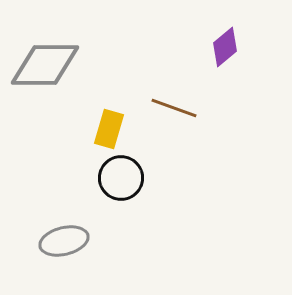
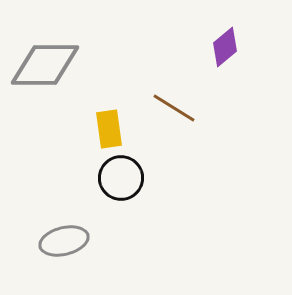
brown line: rotated 12 degrees clockwise
yellow rectangle: rotated 24 degrees counterclockwise
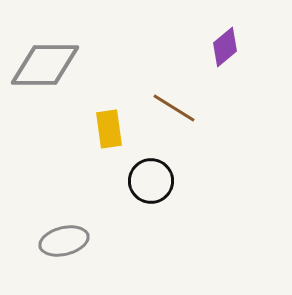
black circle: moved 30 px right, 3 px down
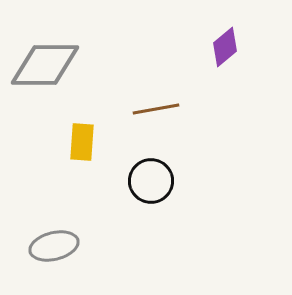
brown line: moved 18 px left, 1 px down; rotated 42 degrees counterclockwise
yellow rectangle: moved 27 px left, 13 px down; rotated 12 degrees clockwise
gray ellipse: moved 10 px left, 5 px down
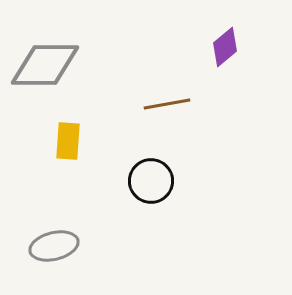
brown line: moved 11 px right, 5 px up
yellow rectangle: moved 14 px left, 1 px up
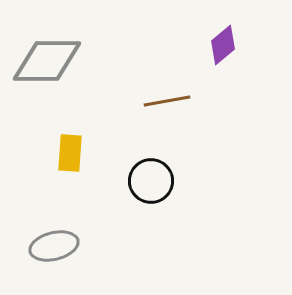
purple diamond: moved 2 px left, 2 px up
gray diamond: moved 2 px right, 4 px up
brown line: moved 3 px up
yellow rectangle: moved 2 px right, 12 px down
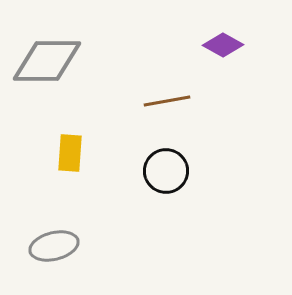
purple diamond: rotated 69 degrees clockwise
black circle: moved 15 px right, 10 px up
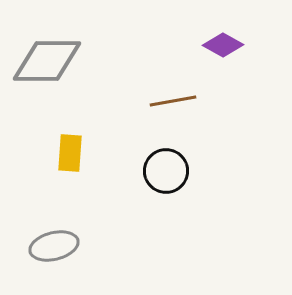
brown line: moved 6 px right
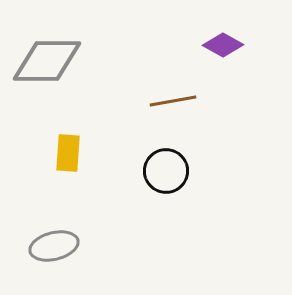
yellow rectangle: moved 2 px left
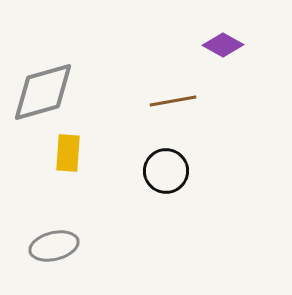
gray diamond: moved 4 px left, 31 px down; rotated 16 degrees counterclockwise
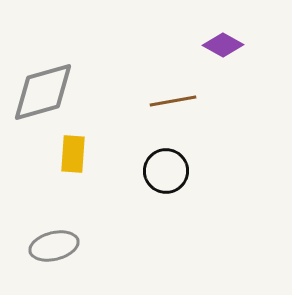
yellow rectangle: moved 5 px right, 1 px down
